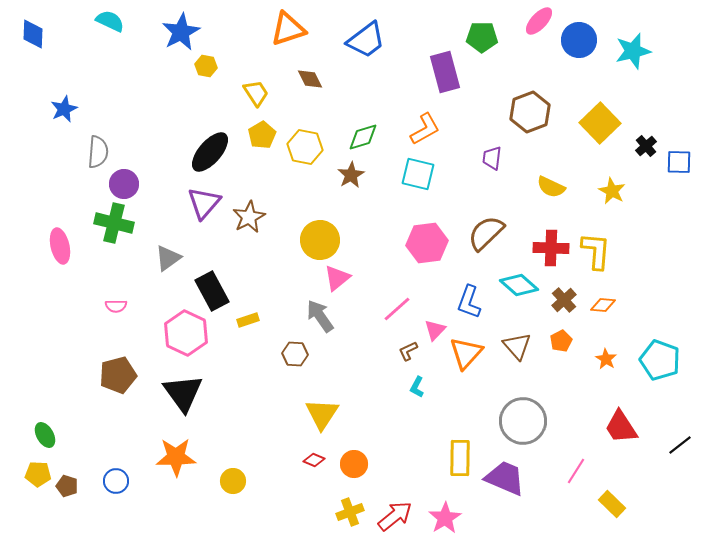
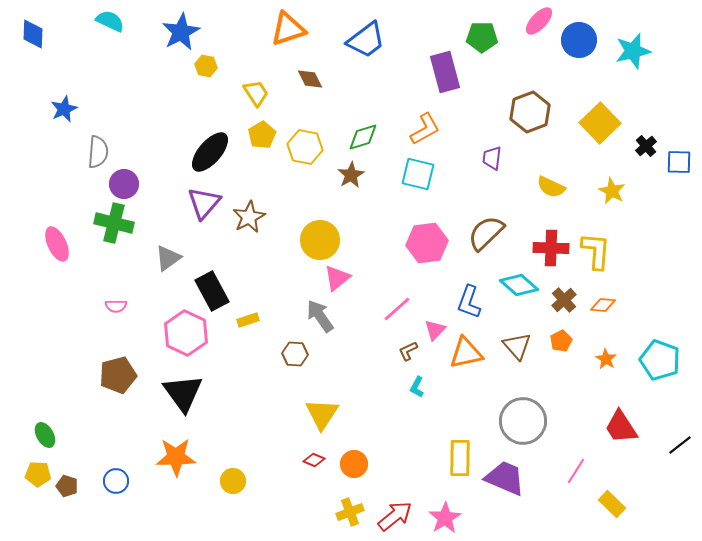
pink ellipse at (60, 246): moved 3 px left, 2 px up; rotated 12 degrees counterclockwise
orange triangle at (466, 353): rotated 36 degrees clockwise
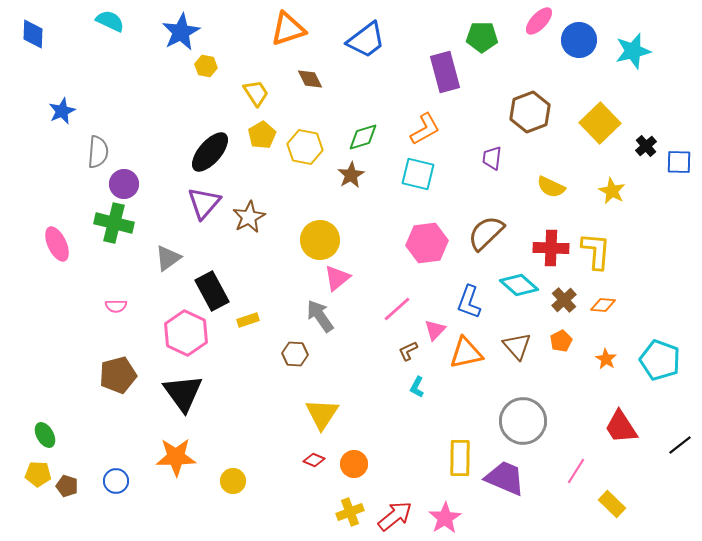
blue star at (64, 109): moved 2 px left, 2 px down
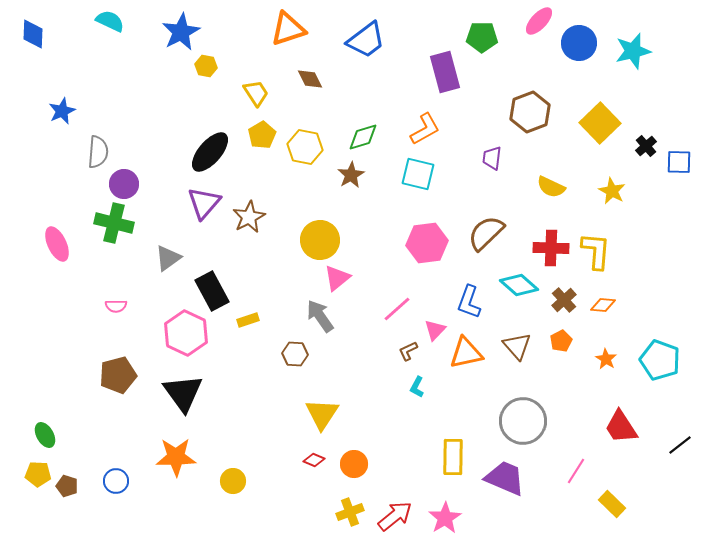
blue circle at (579, 40): moved 3 px down
yellow rectangle at (460, 458): moved 7 px left, 1 px up
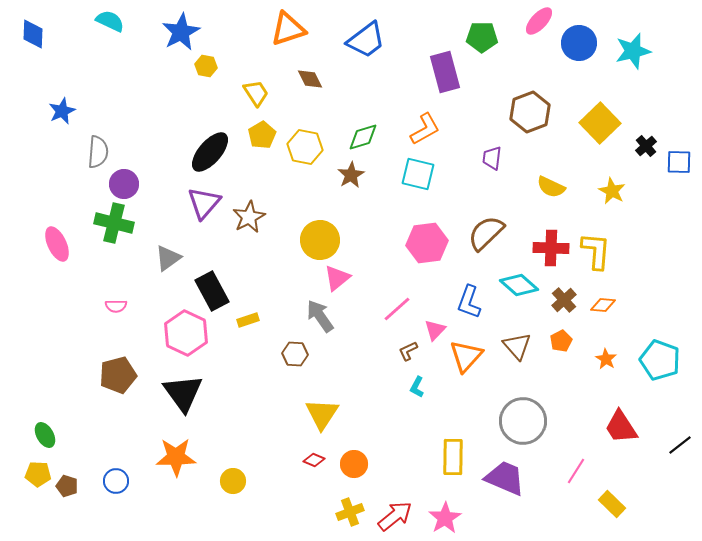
orange triangle at (466, 353): moved 3 px down; rotated 36 degrees counterclockwise
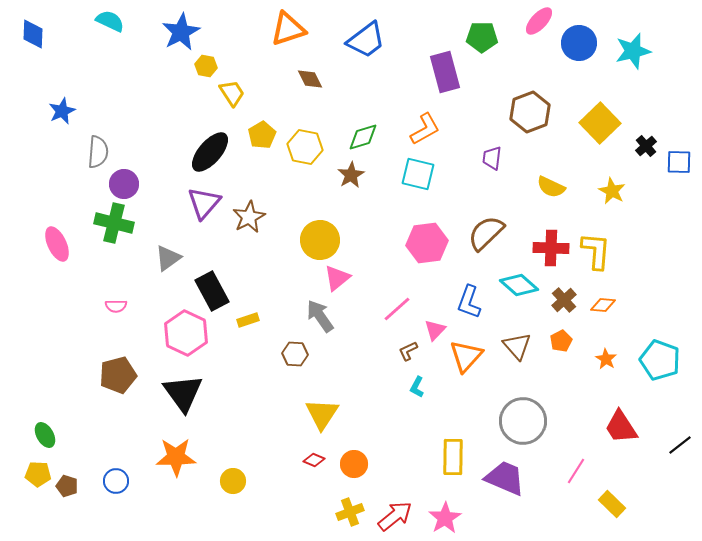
yellow trapezoid at (256, 93): moved 24 px left
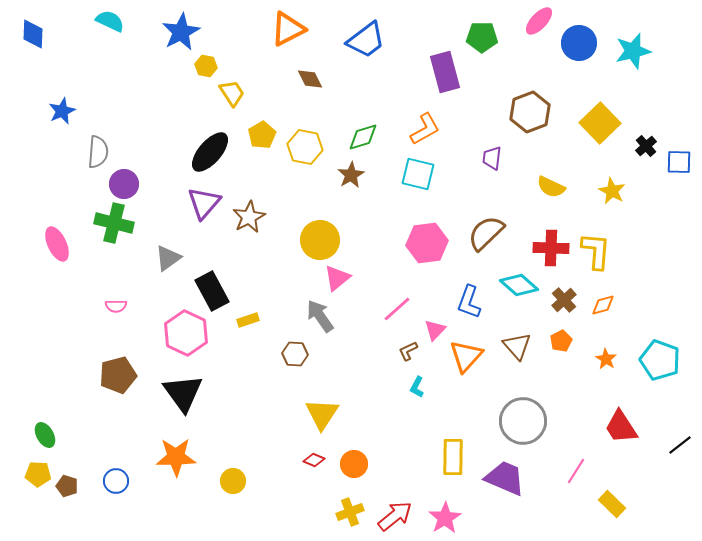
orange triangle at (288, 29): rotated 9 degrees counterclockwise
orange diamond at (603, 305): rotated 20 degrees counterclockwise
